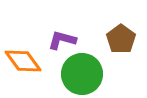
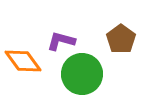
purple L-shape: moved 1 px left, 1 px down
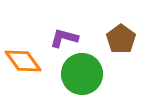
purple L-shape: moved 3 px right, 3 px up
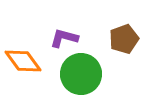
brown pentagon: moved 3 px right; rotated 16 degrees clockwise
green circle: moved 1 px left
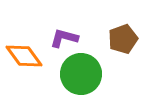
brown pentagon: moved 1 px left
orange diamond: moved 1 px right, 5 px up
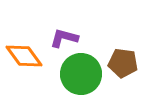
brown pentagon: moved 24 px down; rotated 28 degrees clockwise
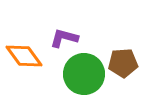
brown pentagon: rotated 12 degrees counterclockwise
green circle: moved 3 px right
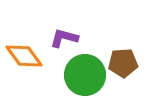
green circle: moved 1 px right, 1 px down
